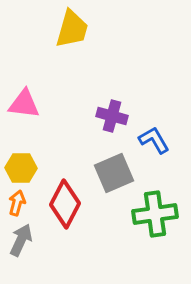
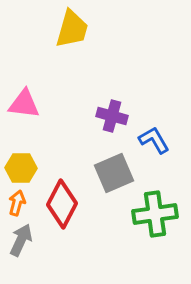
red diamond: moved 3 px left
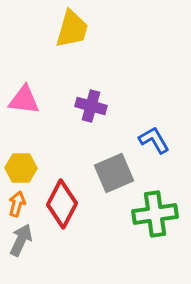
pink triangle: moved 4 px up
purple cross: moved 21 px left, 10 px up
orange arrow: moved 1 px down
